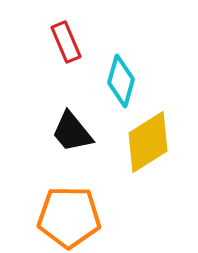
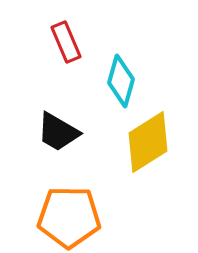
black trapezoid: moved 14 px left; rotated 21 degrees counterclockwise
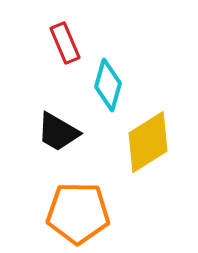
red rectangle: moved 1 px left, 1 px down
cyan diamond: moved 13 px left, 4 px down
orange pentagon: moved 9 px right, 4 px up
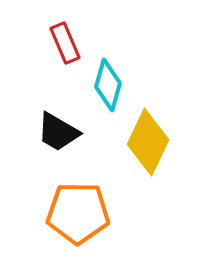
yellow diamond: rotated 32 degrees counterclockwise
